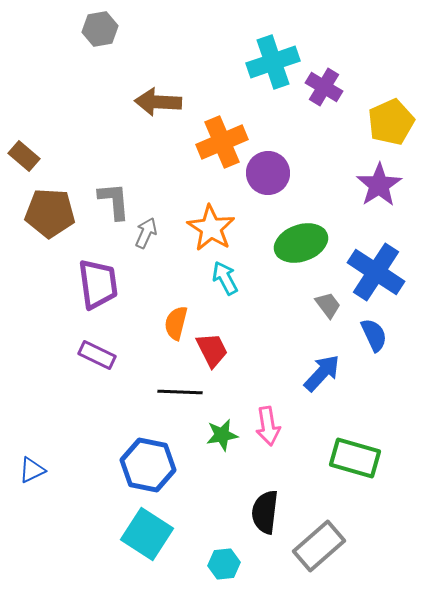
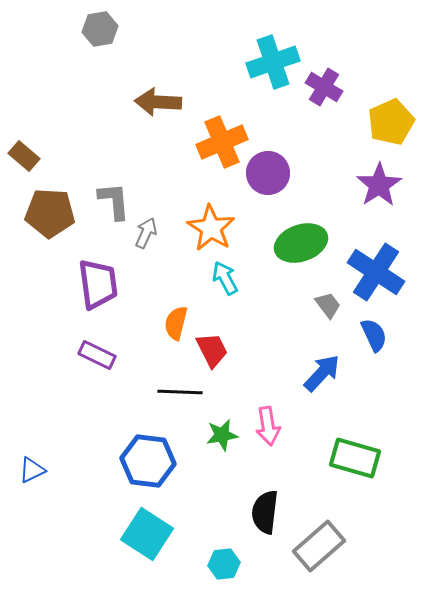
blue hexagon: moved 4 px up; rotated 4 degrees counterclockwise
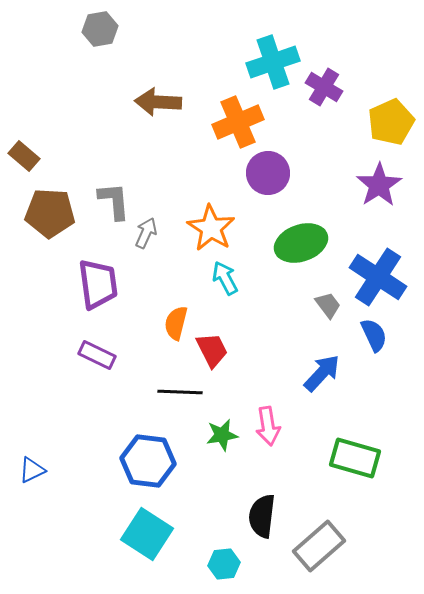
orange cross: moved 16 px right, 20 px up
blue cross: moved 2 px right, 5 px down
black semicircle: moved 3 px left, 4 px down
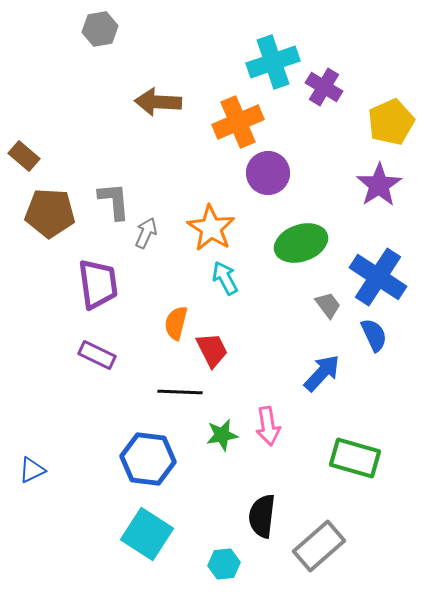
blue hexagon: moved 2 px up
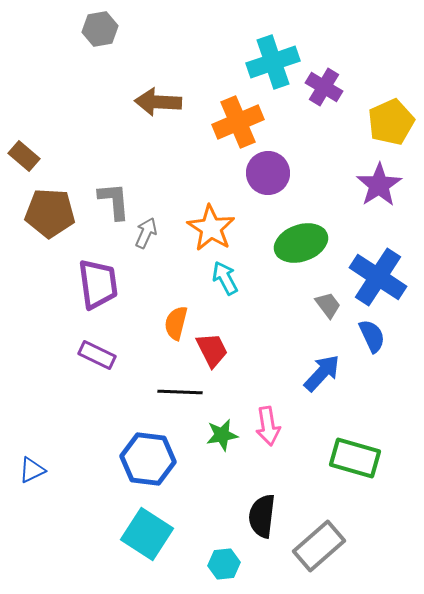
blue semicircle: moved 2 px left, 1 px down
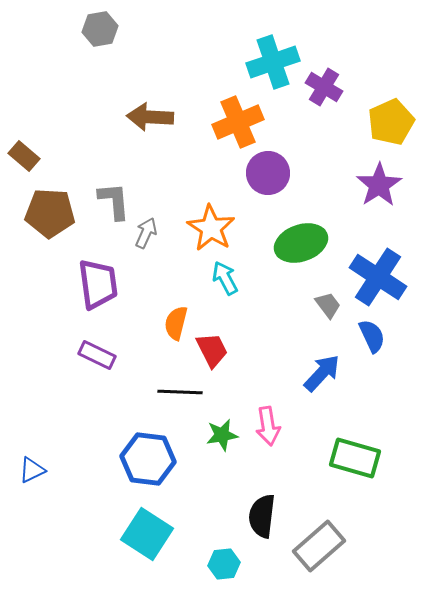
brown arrow: moved 8 px left, 15 px down
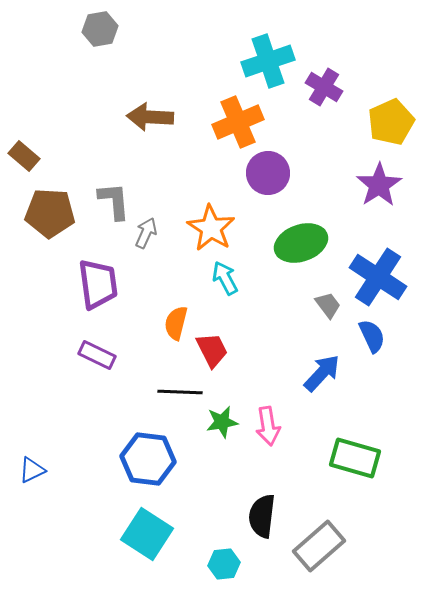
cyan cross: moved 5 px left, 1 px up
green star: moved 13 px up
